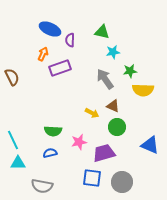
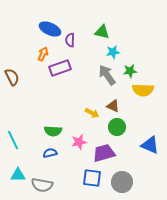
gray arrow: moved 2 px right, 4 px up
cyan triangle: moved 12 px down
gray semicircle: moved 1 px up
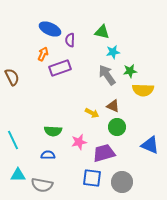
blue semicircle: moved 2 px left, 2 px down; rotated 16 degrees clockwise
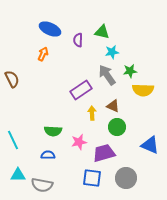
purple semicircle: moved 8 px right
cyan star: moved 1 px left
purple rectangle: moved 21 px right, 22 px down; rotated 15 degrees counterclockwise
brown semicircle: moved 2 px down
yellow arrow: rotated 120 degrees counterclockwise
gray circle: moved 4 px right, 4 px up
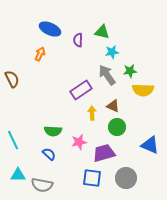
orange arrow: moved 3 px left
blue semicircle: moved 1 px right, 1 px up; rotated 40 degrees clockwise
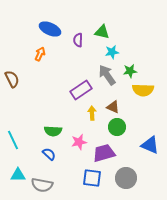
brown triangle: moved 1 px down
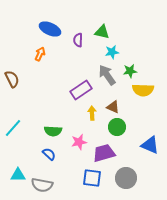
cyan line: moved 12 px up; rotated 66 degrees clockwise
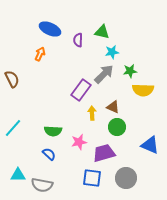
gray arrow: moved 3 px left, 1 px up; rotated 80 degrees clockwise
purple rectangle: rotated 20 degrees counterclockwise
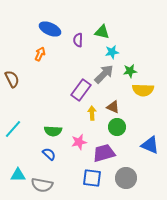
cyan line: moved 1 px down
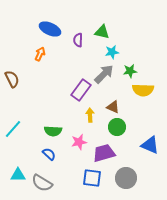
yellow arrow: moved 2 px left, 2 px down
gray semicircle: moved 2 px up; rotated 20 degrees clockwise
